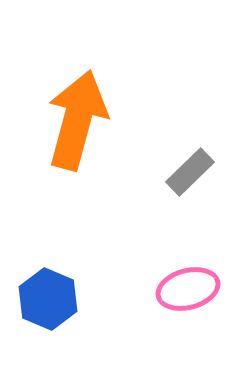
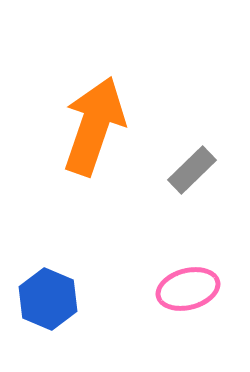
orange arrow: moved 17 px right, 6 px down; rotated 4 degrees clockwise
gray rectangle: moved 2 px right, 2 px up
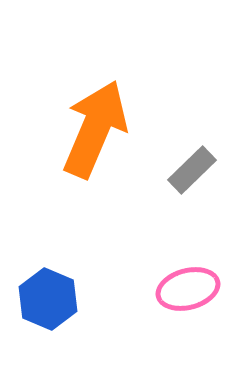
orange arrow: moved 1 px right, 3 px down; rotated 4 degrees clockwise
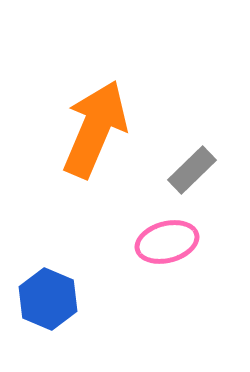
pink ellipse: moved 21 px left, 47 px up
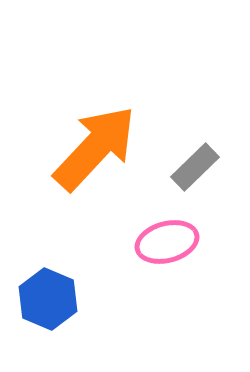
orange arrow: moved 19 px down; rotated 20 degrees clockwise
gray rectangle: moved 3 px right, 3 px up
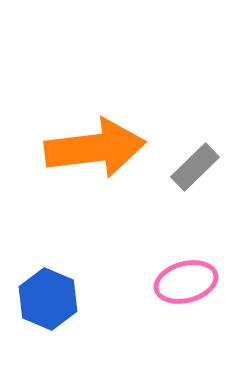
orange arrow: rotated 40 degrees clockwise
pink ellipse: moved 19 px right, 40 px down
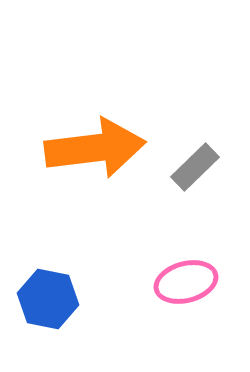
blue hexagon: rotated 12 degrees counterclockwise
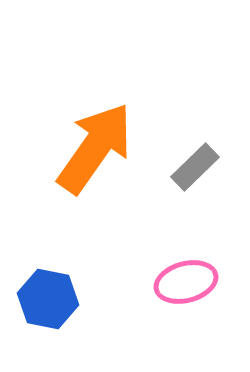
orange arrow: rotated 48 degrees counterclockwise
